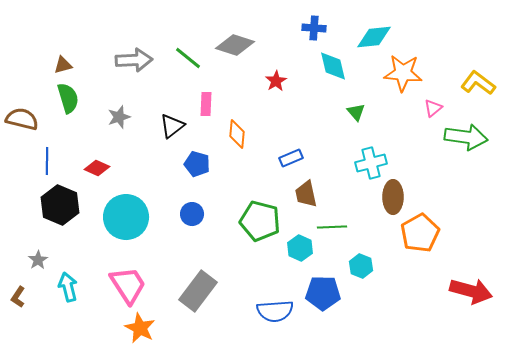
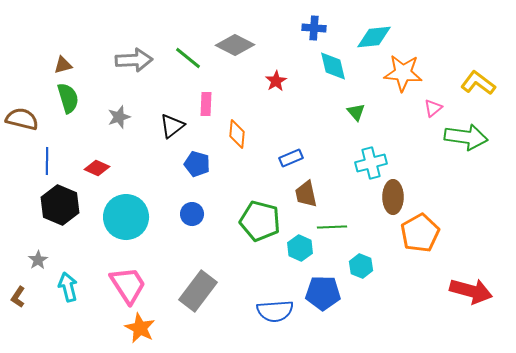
gray diamond at (235, 45): rotated 9 degrees clockwise
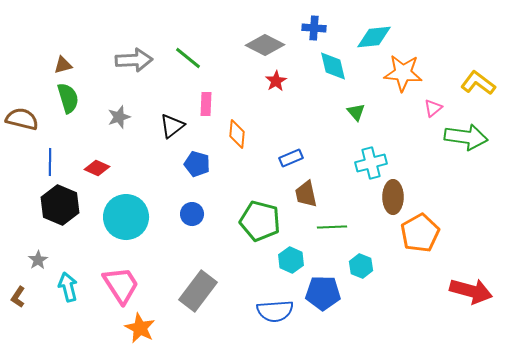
gray diamond at (235, 45): moved 30 px right
blue line at (47, 161): moved 3 px right, 1 px down
cyan hexagon at (300, 248): moved 9 px left, 12 px down
pink trapezoid at (128, 285): moved 7 px left
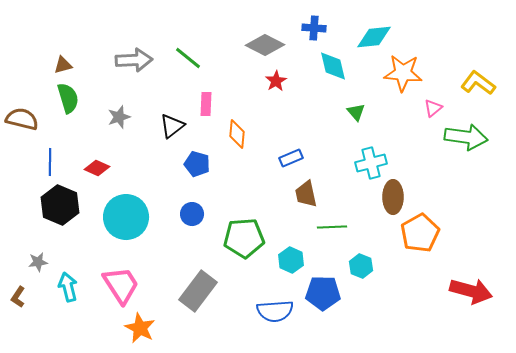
green pentagon at (260, 221): moved 16 px left, 17 px down; rotated 18 degrees counterclockwise
gray star at (38, 260): moved 2 px down; rotated 24 degrees clockwise
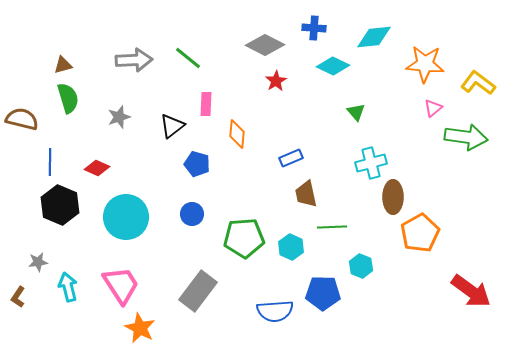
cyan diamond at (333, 66): rotated 52 degrees counterclockwise
orange star at (403, 73): moved 22 px right, 9 px up
cyan hexagon at (291, 260): moved 13 px up
red arrow at (471, 291): rotated 21 degrees clockwise
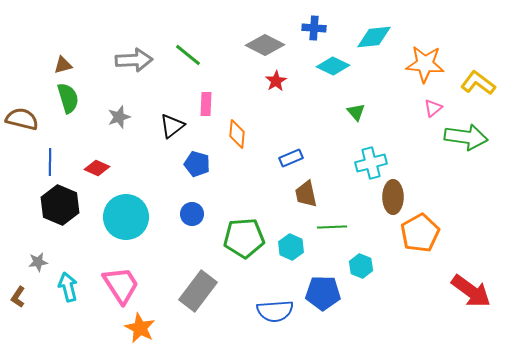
green line at (188, 58): moved 3 px up
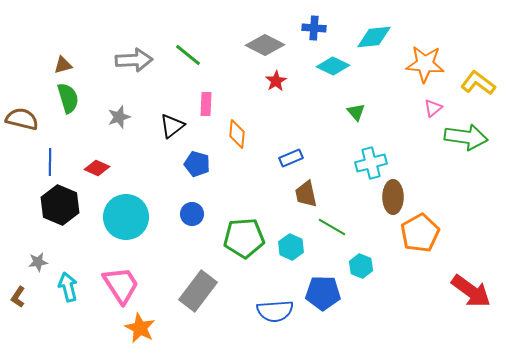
green line at (332, 227): rotated 32 degrees clockwise
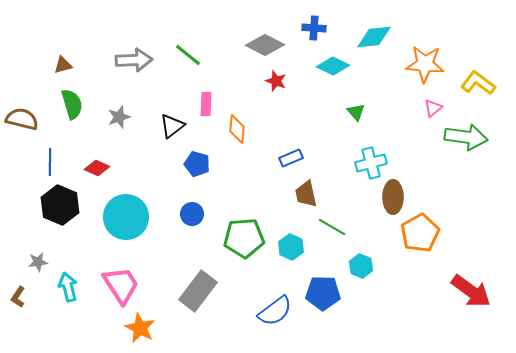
red star at (276, 81): rotated 20 degrees counterclockwise
green semicircle at (68, 98): moved 4 px right, 6 px down
orange diamond at (237, 134): moved 5 px up
blue semicircle at (275, 311): rotated 33 degrees counterclockwise
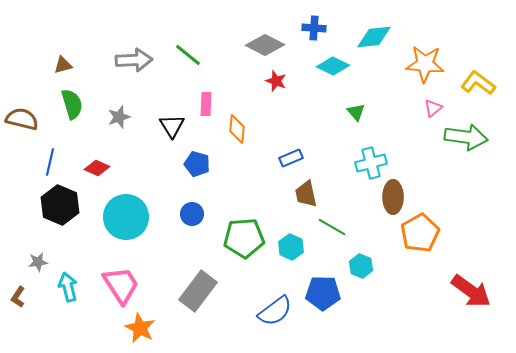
black triangle at (172, 126): rotated 24 degrees counterclockwise
blue line at (50, 162): rotated 12 degrees clockwise
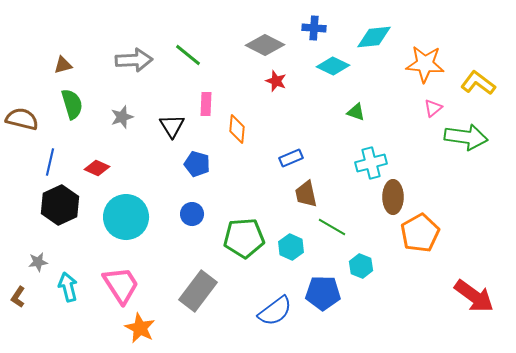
green triangle at (356, 112): rotated 30 degrees counterclockwise
gray star at (119, 117): moved 3 px right
black hexagon at (60, 205): rotated 12 degrees clockwise
red arrow at (471, 291): moved 3 px right, 5 px down
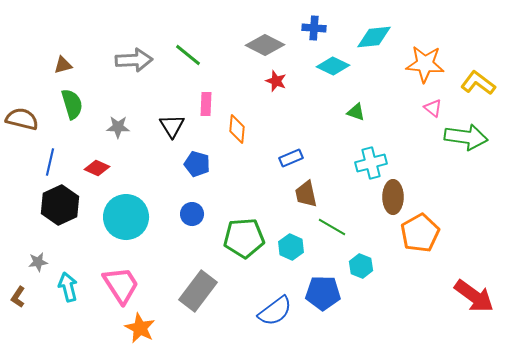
pink triangle at (433, 108): rotated 42 degrees counterclockwise
gray star at (122, 117): moved 4 px left, 10 px down; rotated 20 degrees clockwise
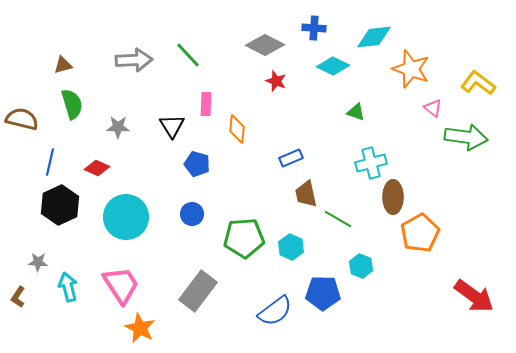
green line at (188, 55): rotated 8 degrees clockwise
orange star at (425, 64): moved 14 px left, 5 px down; rotated 15 degrees clockwise
green line at (332, 227): moved 6 px right, 8 px up
gray star at (38, 262): rotated 12 degrees clockwise
